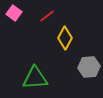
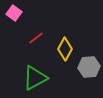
red line: moved 11 px left, 22 px down
yellow diamond: moved 11 px down
green triangle: rotated 24 degrees counterclockwise
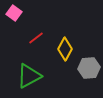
gray hexagon: moved 1 px down
green triangle: moved 6 px left, 2 px up
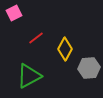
pink square: rotated 28 degrees clockwise
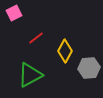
yellow diamond: moved 2 px down
green triangle: moved 1 px right, 1 px up
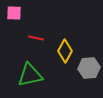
pink square: rotated 28 degrees clockwise
red line: rotated 49 degrees clockwise
green triangle: rotated 16 degrees clockwise
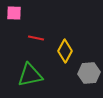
gray hexagon: moved 5 px down
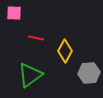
green triangle: rotated 24 degrees counterclockwise
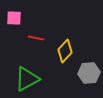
pink square: moved 5 px down
yellow diamond: rotated 15 degrees clockwise
green triangle: moved 3 px left, 4 px down; rotated 8 degrees clockwise
